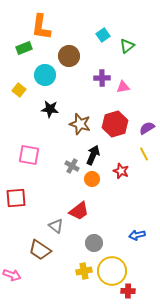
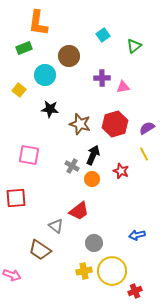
orange L-shape: moved 3 px left, 4 px up
green triangle: moved 7 px right
red cross: moved 7 px right; rotated 24 degrees counterclockwise
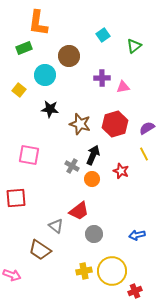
gray circle: moved 9 px up
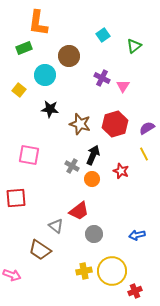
purple cross: rotated 28 degrees clockwise
pink triangle: moved 1 px up; rotated 48 degrees counterclockwise
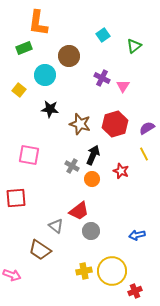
gray circle: moved 3 px left, 3 px up
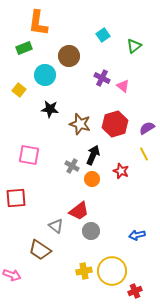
pink triangle: rotated 24 degrees counterclockwise
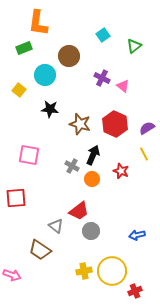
red hexagon: rotated 20 degrees counterclockwise
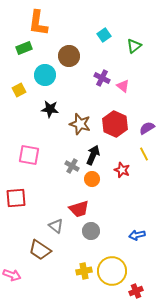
cyan square: moved 1 px right
yellow square: rotated 24 degrees clockwise
red star: moved 1 px right, 1 px up
red trapezoid: moved 2 px up; rotated 20 degrees clockwise
red cross: moved 1 px right
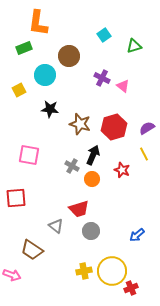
green triangle: rotated 21 degrees clockwise
red hexagon: moved 1 px left, 3 px down; rotated 20 degrees clockwise
blue arrow: rotated 28 degrees counterclockwise
brown trapezoid: moved 8 px left
red cross: moved 5 px left, 3 px up
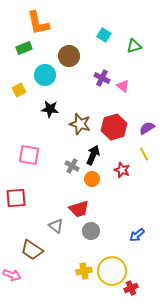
orange L-shape: rotated 20 degrees counterclockwise
cyan square: rotated 24 degrees counterclockwise
